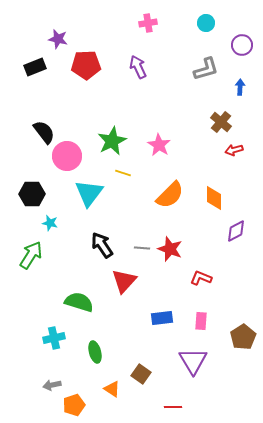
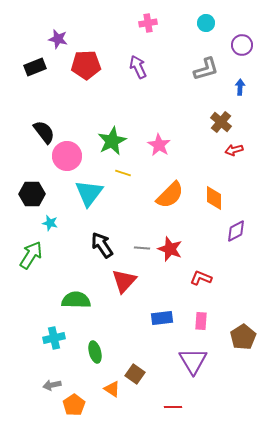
green semicircle: moved 3 px left, 2 px up; rotated 16 degrees counterclockwise
brown square: moved 6 px left
orange pentagon: rotated 15 degrees counterclockwise
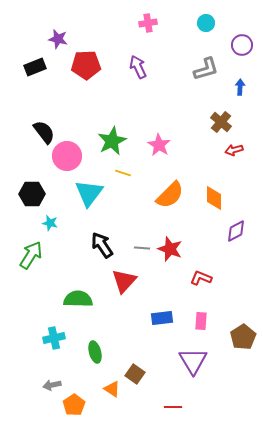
green semicircle: moved 2 px right, 1 px up
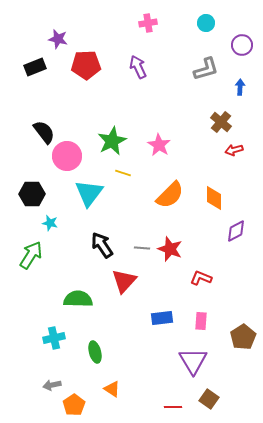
brown square: moved 74 px right, 25 px down
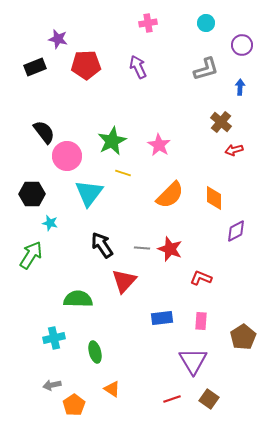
red line: moved 1 px left, 8 px up; rotated 18 degrees counterclockwise
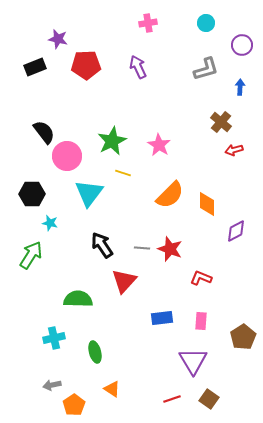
orange diamond: moved 7 px left, 6 px down
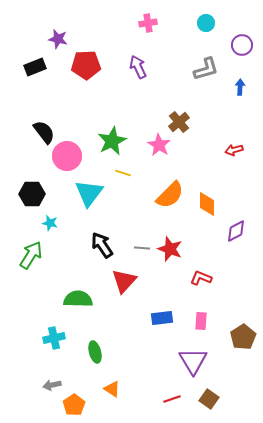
brown cross: moved 42 px left; rotated 10 degrees clockwise
